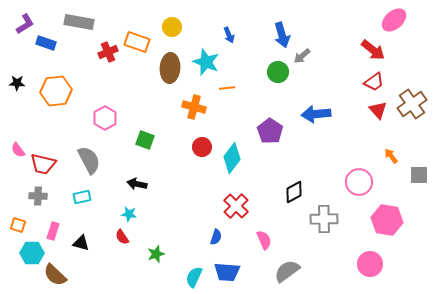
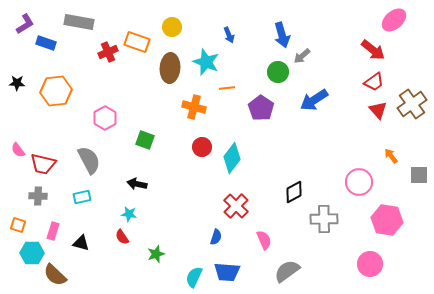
blue arrow at (316, 114): moved 2 px left, 14 px up; rotated 28 degrees counterclockwise
purple pentagon at (270, 131): moved 9 px left, 23 px up
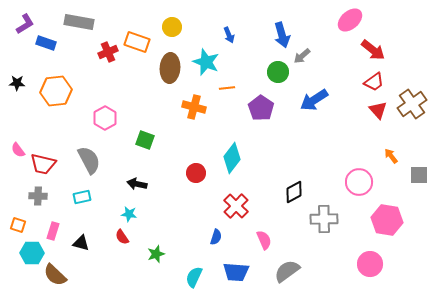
pink ellipse at (394, 20): moved 44 px left
red circle at (202, 147): moved 6 px left, 26 px down
blue trapezoid at (227, 272): moved 9 px right
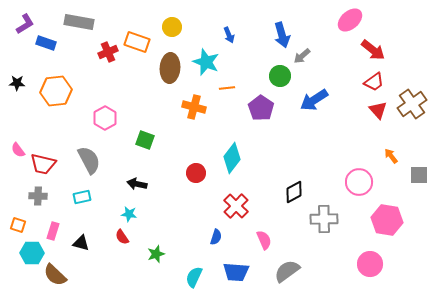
green circle at (278, 72): moved 2 px right, 4 px down
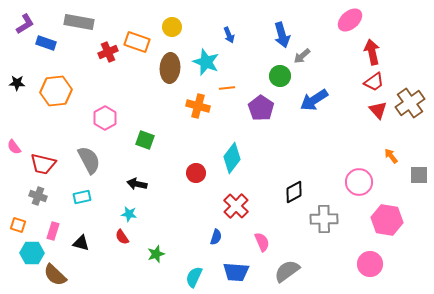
red arrow at (373, 50): moved 1 px left, 2 px down; rotated 140 degrees counterclockwise
brown cross at (412, 104): moved 2 px left, 1 px up
orange cross at (194, 107): moved 4 px right, 1 px up
pink semicircle at (18, 150): moved 4 px left, 3 px up
gray cross at (38, 196): rotated 18 degrees clockwise
pink semicircle at (264, 240): moved 2 px left, 2 px down
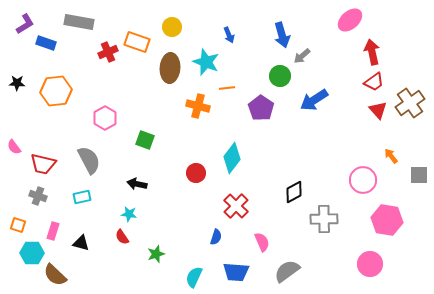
pink circle at (359, 182): moved 4 px right, 2 px up
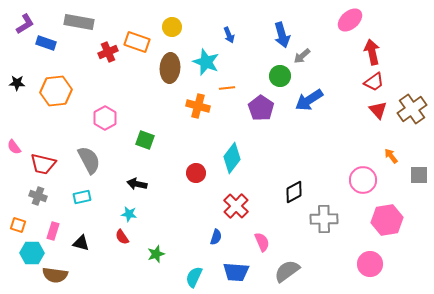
blue arrow at (314, 100): moved 5 px left
brown cross at (410, 103): moved 2 px right, 6 px down
pink hexagon at (387, 220): rotated 20 degrees counterclockwise
brown semicircle at (55, 275): rotated 35 degrees counterclockwise
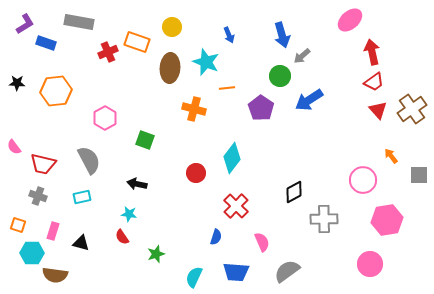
orange cross at (198, 106): moved 4 px left, 3 px down
